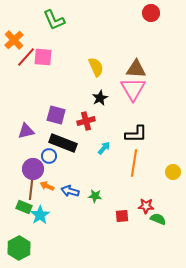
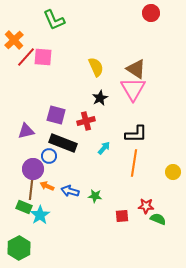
brown triangle: rotated 30 degrees clockwise
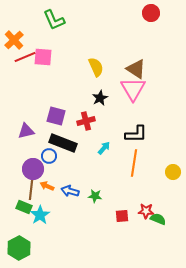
red line: moved 1 px left; rotated 25 degrees clockwise
purple square: moved 1 px down
red star: moved 5 px down
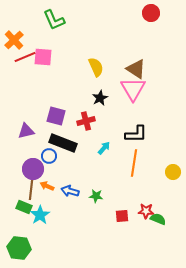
green star: moved 1 px right
green hexagon: rotated 25 degrees counterclockwise
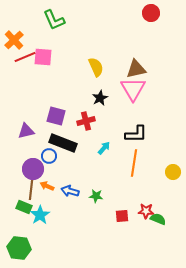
brown triangle: rotated 45 degrees counterclockwise
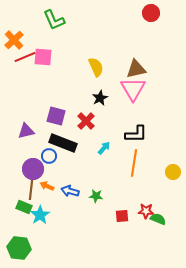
red cross: rotated 30 degrees counterclockwise
